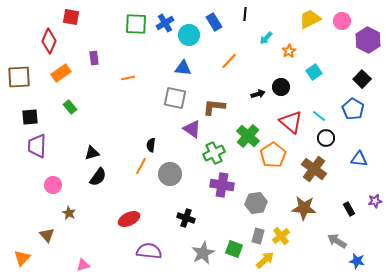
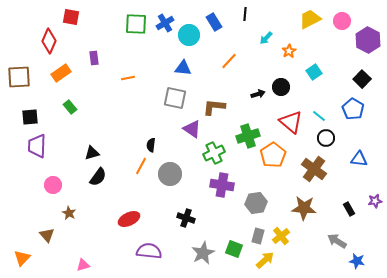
green cross at (248, 136): rotated 30 degrees clockwise
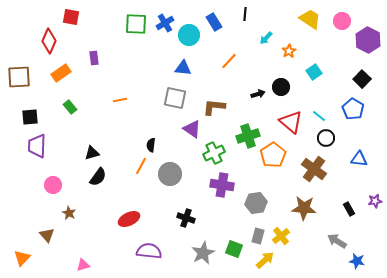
yellow trapezoid at (310, 19): rotated 60 degrees clockwise
orange line at (128, 78): moved 8 px left, 22 px down
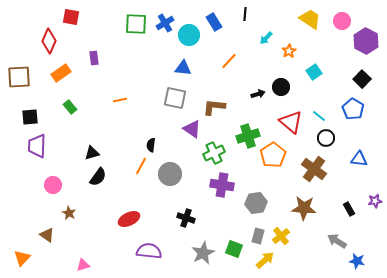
purple hexagon at (368, 40): moved 2 px left, 1 px down
brown triangle at (47, 235): rotated 14 degrees counterclockwise
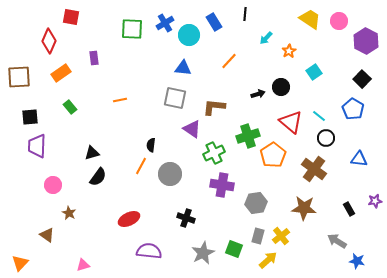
pink circle at (342, 21): moved 3 px left
green square at (136, 24): moved 4 px left, 5 px down
orange triangle at (22, 258): moved 2 px left, 5 px down
yellow arrow at (265, 260): moved 3 px right
